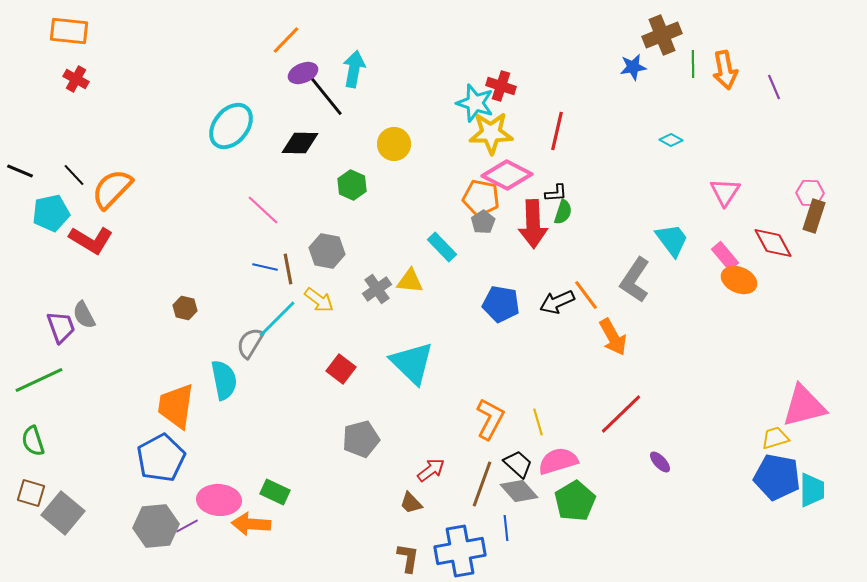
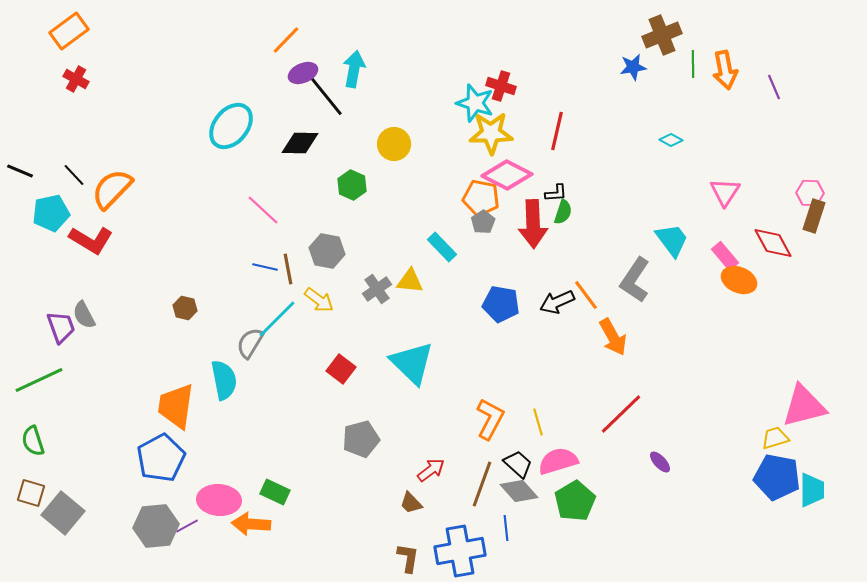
orange rectangle at (69, 31): rotated 42 degrees counterclockwise
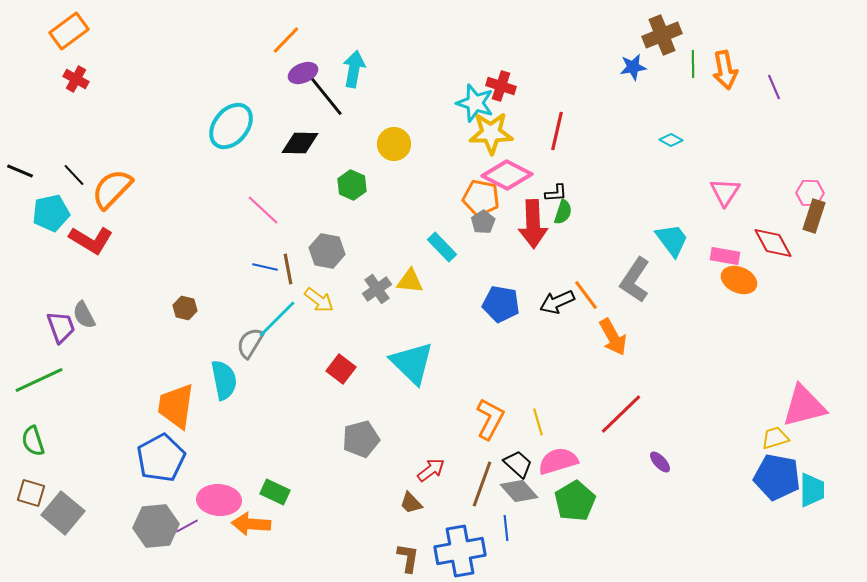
pink rectangle at (725, 256): rotated 40 degrees counterclockwise
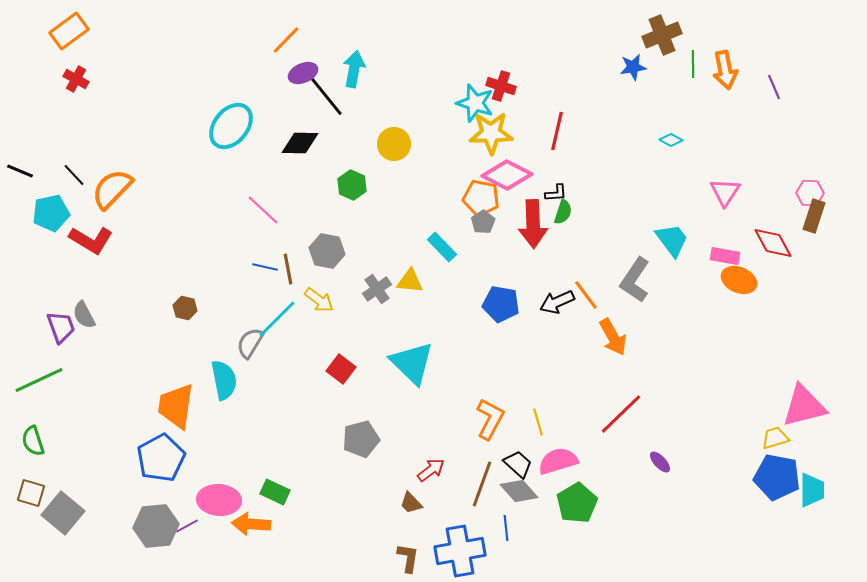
green pentagon at (575, 501): moved 2 px right, 2 px down
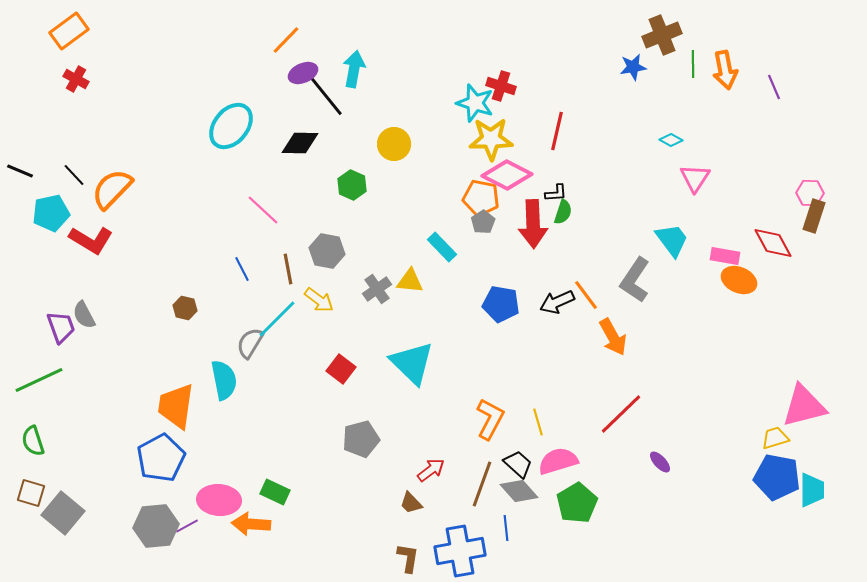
yellow star at (491, 133): moved 6 px down
pink triangle at (725, 192): moved 30 px left, 14 px up
blue line at (265, 267): moved 23 px left, 2 px down; rotated 50 degrees clockwise
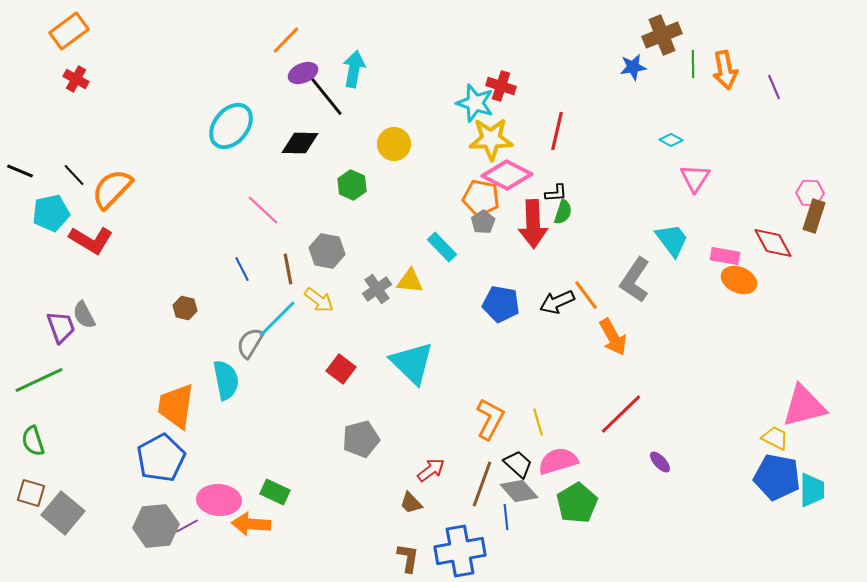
cyan semicircle at (224, 380): moved 2 px right
yellow trapezoid at (775, 438): rotated 44 degrees clockwise
blue line at (506, 528): moved 11 px up
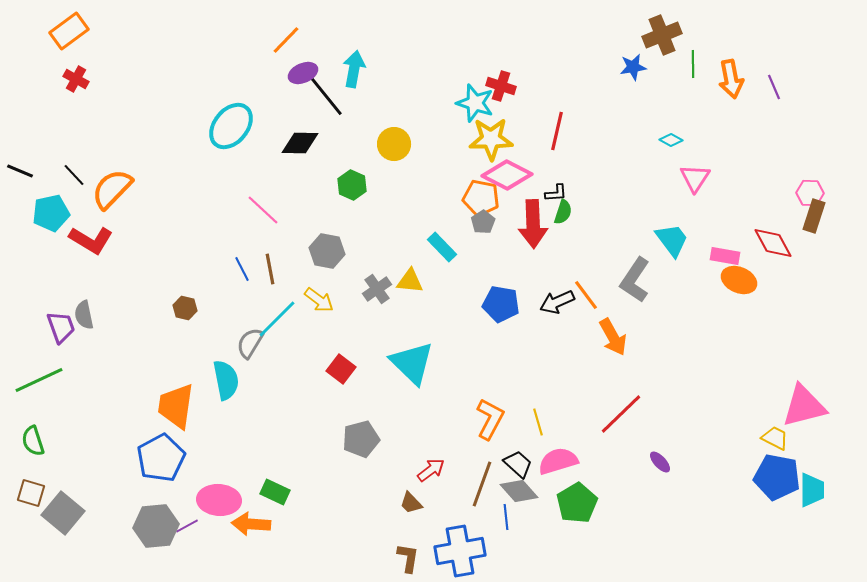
orange arrow at (725, 70): moved 6 px right, 9 px down
brown line at (288, 269): moved 18 px left
gray semicircle at (84, 315): rotated 16 degrees clockwise
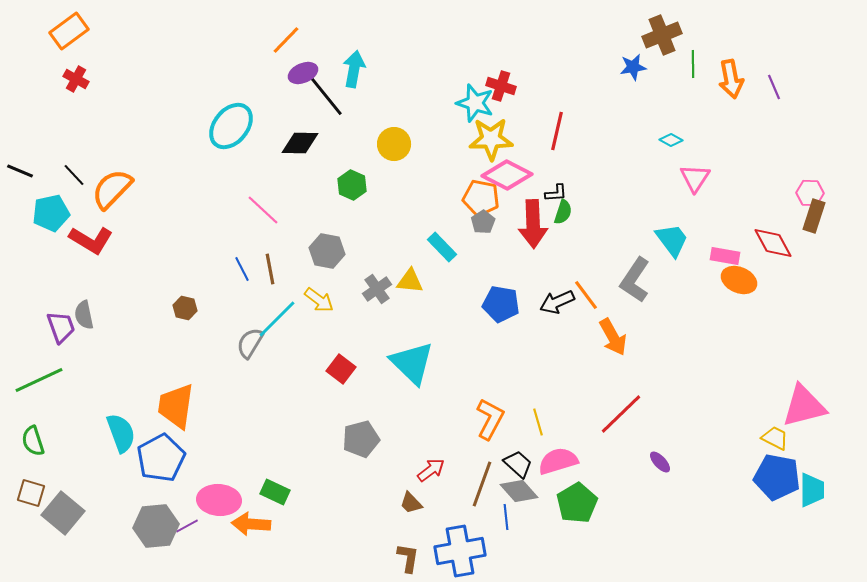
cyan semicircle at (226, 380): moved 105 px left, 53 px down; rotated 9 degrees counterclockwise
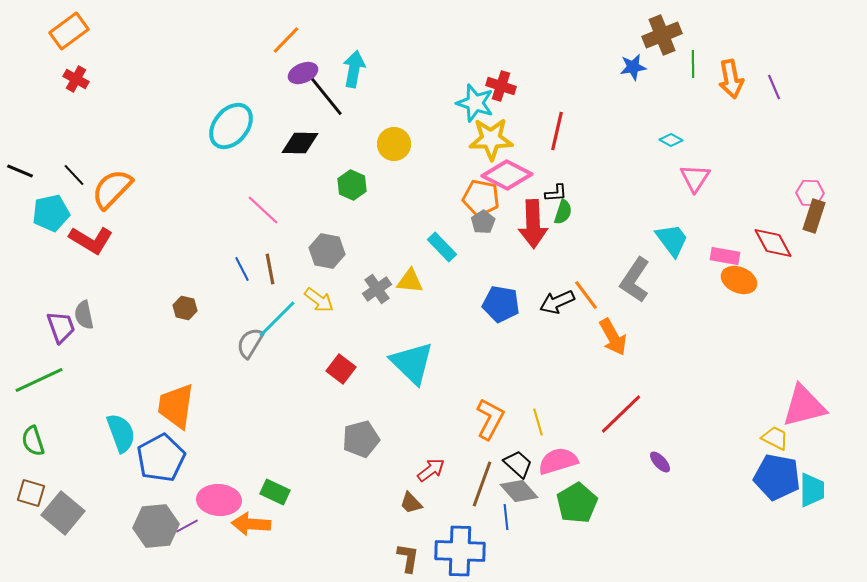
blue cross at (460, 551): rotated 12 degrees clockwise
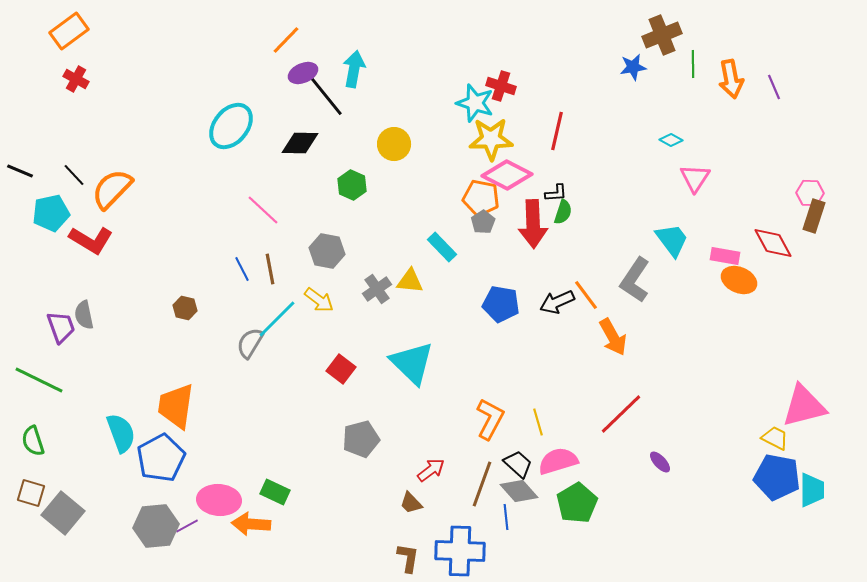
green line at (39, 380): rotated 51 degrees clockwise
